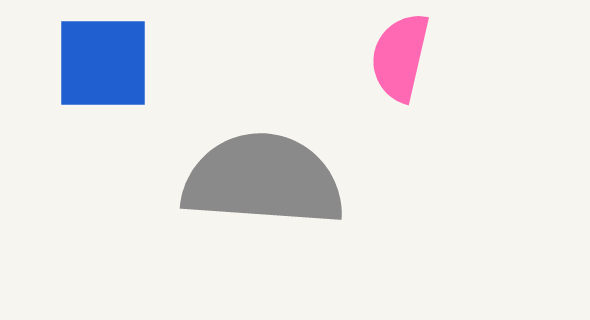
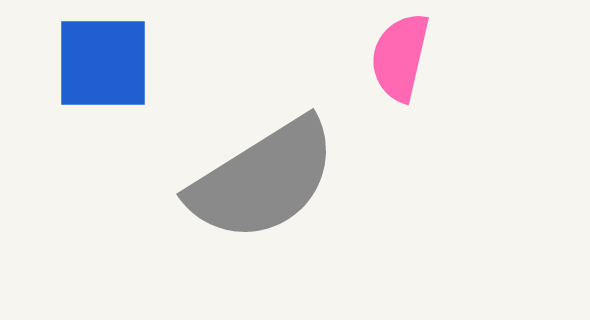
gray semicircle: rotated 144 degrees clockwise
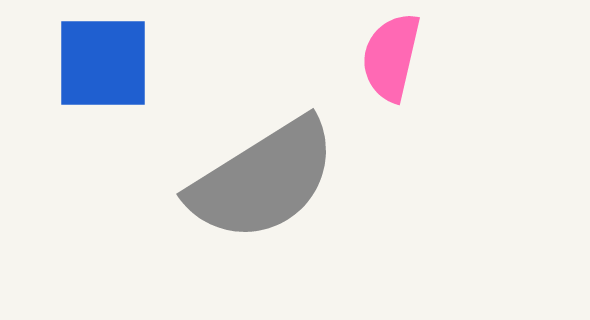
pink semicircle: moved 9 px left
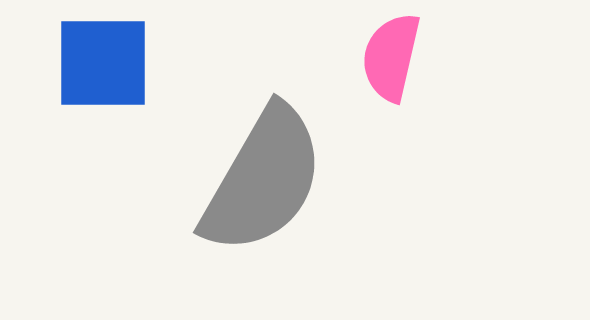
gray semicircle: rotated 28 degrees counterclockwise
